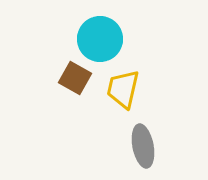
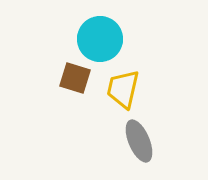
brown square: rotated 12 degrees counterclockwise
gray ellipse: moved 4 px left, 5 px up; rotated 12 degrees counterclockwise
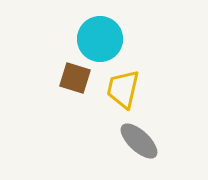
gray ellipse: rotated 24 degrees counterclockwise
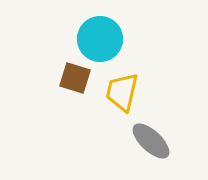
yellow trapezoid: moved 1 px left, 3 px down
gray ellipse: moved 12 px right
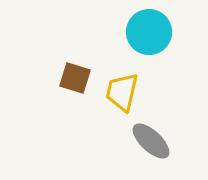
cyan circle: moved 49 px right, 7 px up
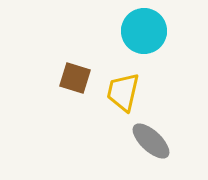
cyan circle: moved 5 px left, 1 px up
yellow trapezoid: moved 1 px right
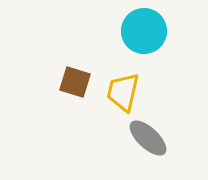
brown square: moved 4 px down
gray ellipse: moved 3 px left, 3 px up
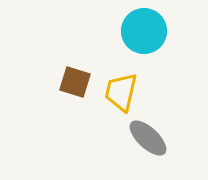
yellow trapezoid: moved 2 px left
